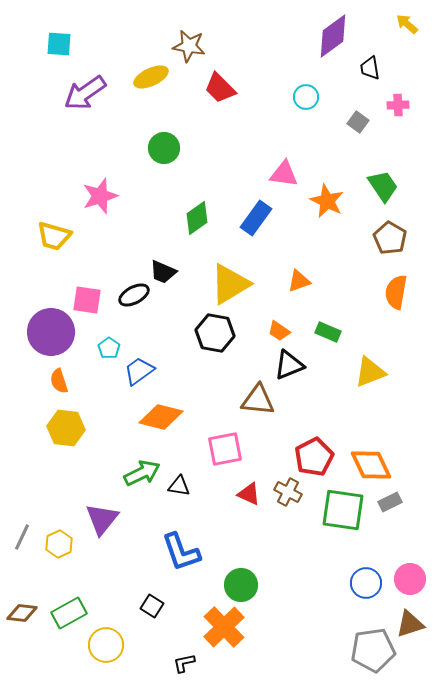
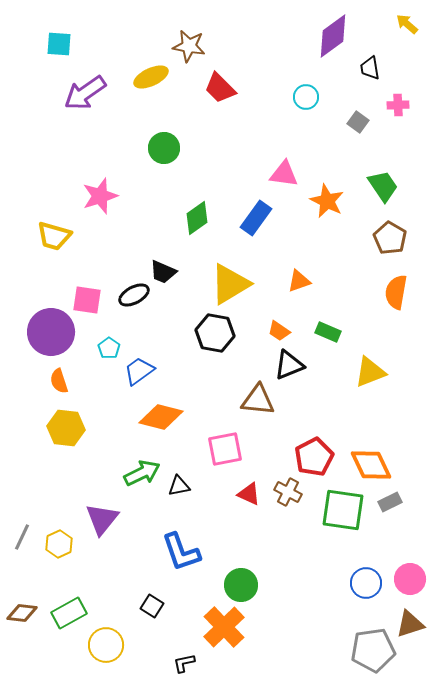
black triangle at (179, 486): rotated 20 degrees counterclockwise
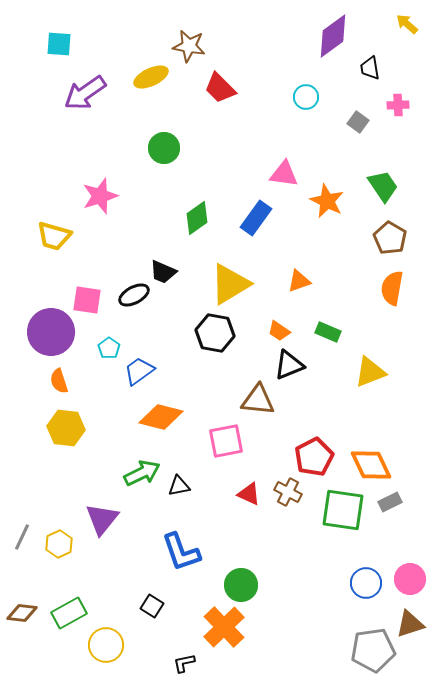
orange semicircle at (396, 292): moved 4 px left, 4 px up
pink square at (225, 449): moved 1 px right, 8 px up
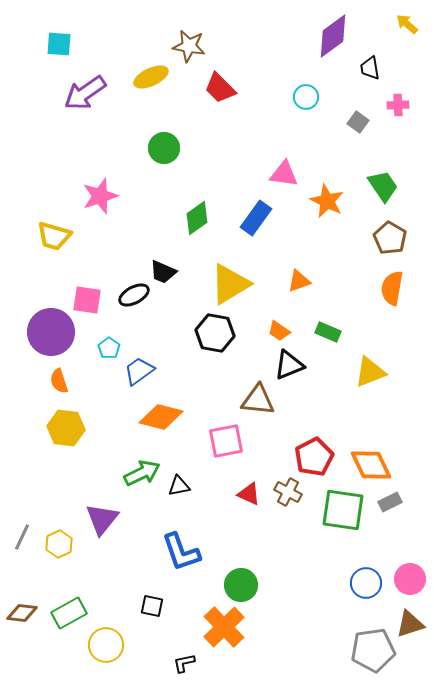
black square at (152, 606): rotated 20 degrees counterclockwise
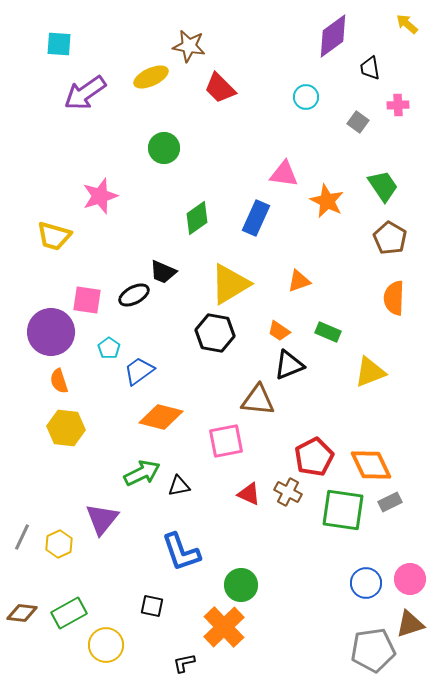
blue rectangle at (256, 218): rotated 12 degrees counterclockwise
orange semicircle at (392, 288): moved 2 px right, 10 px down; rotated 8 degrees counterclockwise
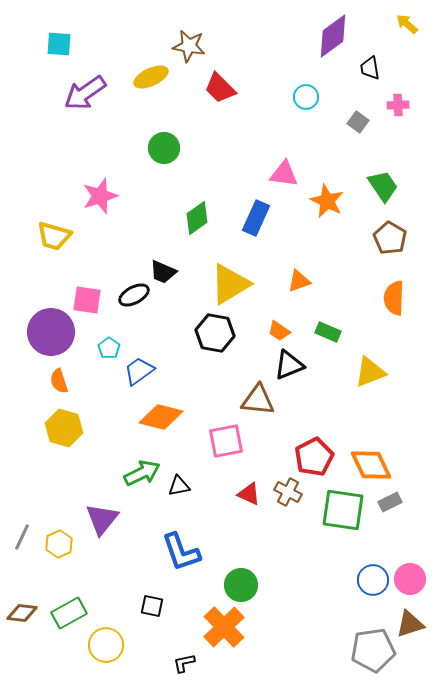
yellow hexagon at (66, 428): moved 2 px left; rotated 9 degrees clockwise
blue circle at (366, 583): moved 7 px right, 3 px up
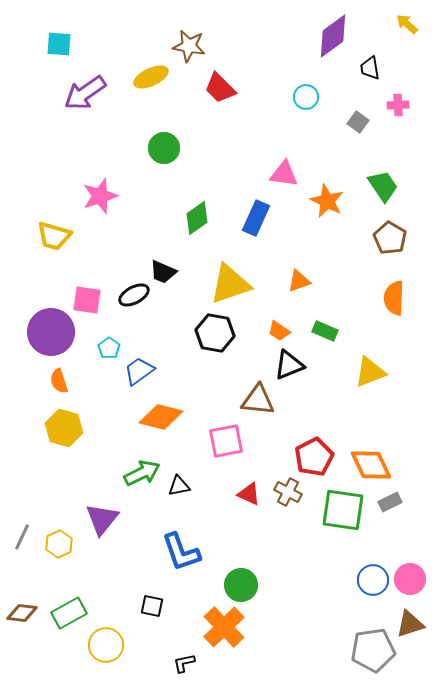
yellow triangle at (230, 284): rotated 12 degrees clockwise
green rectangle at (328, 332): moved 3 px left, 1 px up
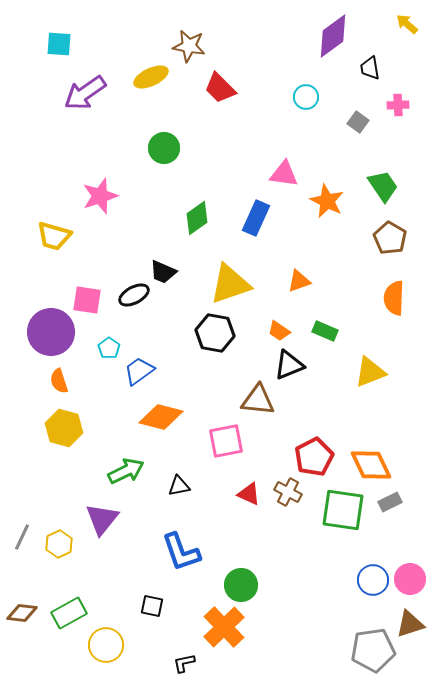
green arrow at (142, 473): moved 16 px left, 2 px up
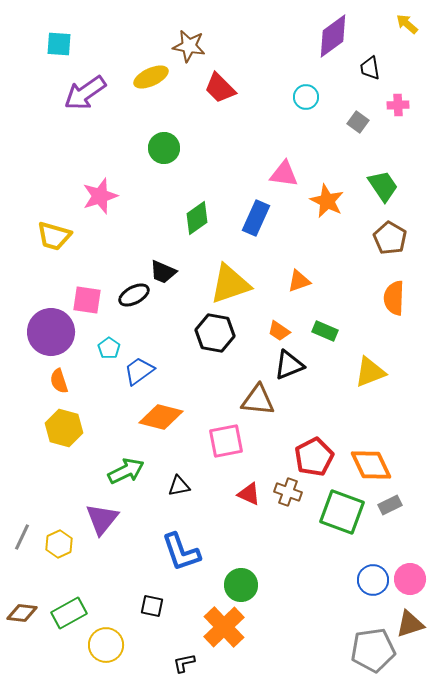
brown cross at (288, 492): rotated 8 degrees counterclockwise
gray rectangle at (390, 502): moved 3 px down
green square at (343, 510): moved 1 px left, 2 px down; rotated 12 degrees clockwise
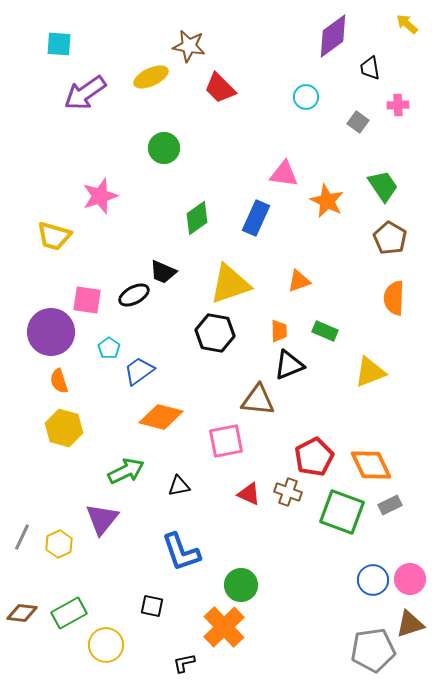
orange trapezoid at (279, 331): rotated 125 degrees counterclockwise
